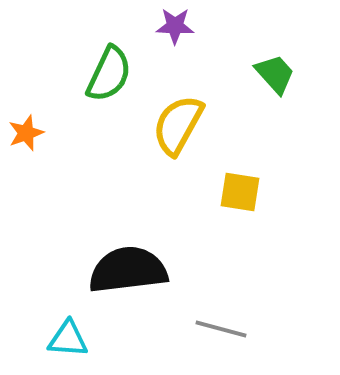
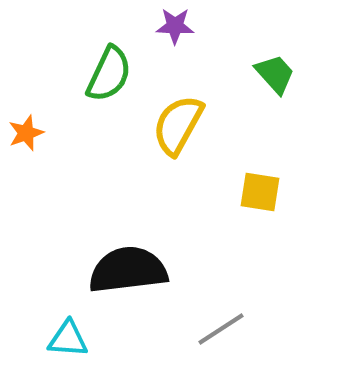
yellow square: moved 20 px right
gray line: rotated 48 degrees counterclockwise
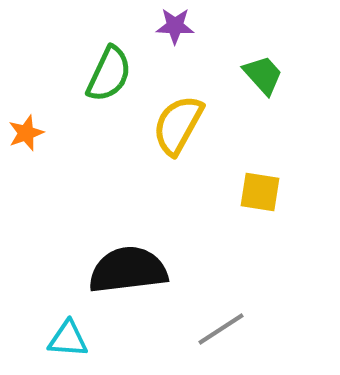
green trapezoid: moved 12 px left, 1 px down
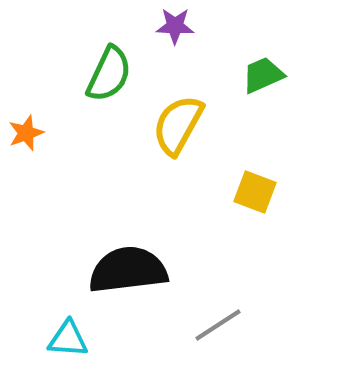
green trapezoid: rotated 72 degrees counterclockwise
yellow square: moved 5 px left; rotated 12 degrees clockwise
gray line: moved 3 px left, 4 px up
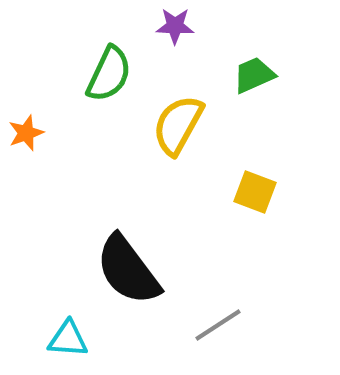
green trapezoid: moved 9 px left
black semicircle: rotated 120 degrees counterclockwise
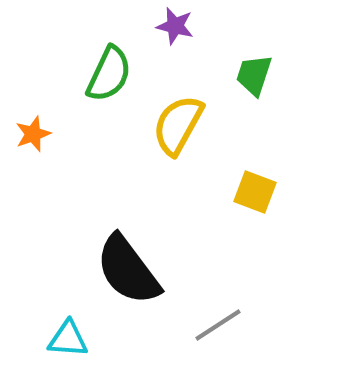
purple star: rotated 12 degrees clockwise
green trapezoid: rotated 48 degrees counterclockwise
orange star: moved 7 px right, 1 px down
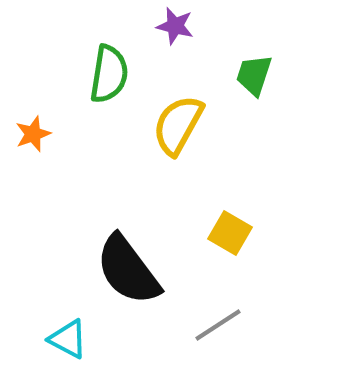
green semicircle: rotated 16 degrees counterclockwise
yellow square: moved 25 px left, 41 px down; rotated 9 degrees clockwise
cyan triangle: rotated 24 degrees clockwise
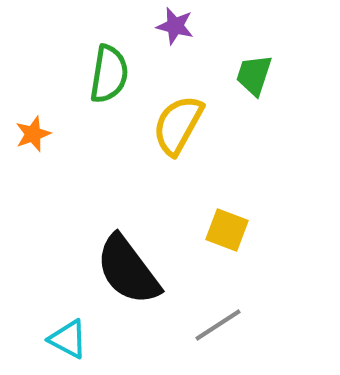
yellow square: moved 3 px left, 3 px up; rotated 9 degrees counterclockwise
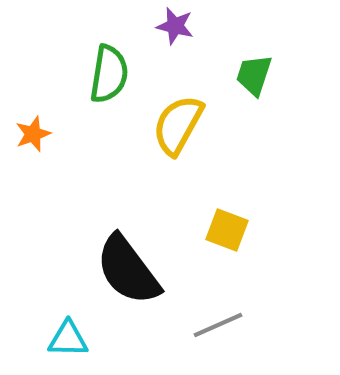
gray line: rotated 9 degrees clockwise
cyan triangle: rotated 27 degrees counterclockwise
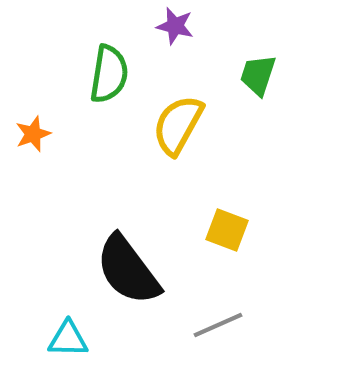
green trapezoid: moved 4 px right
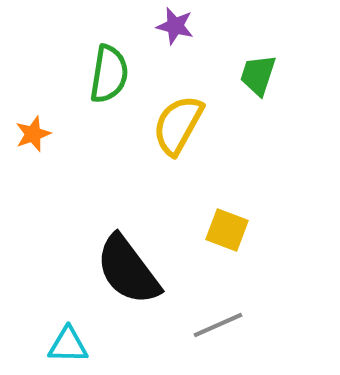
cyan triangle: moved 6 px down
